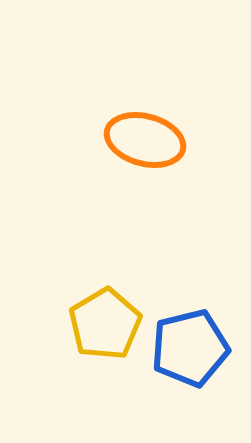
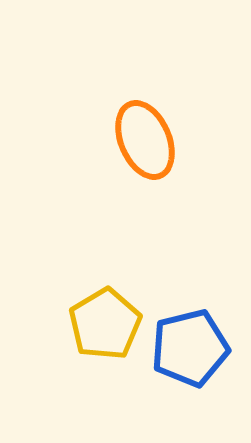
orange ellipse: rotated 52 degrees clockwise
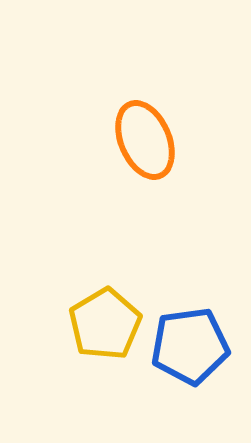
blue pentagon: moved 2 px up; rotated 6 degrees clockwise
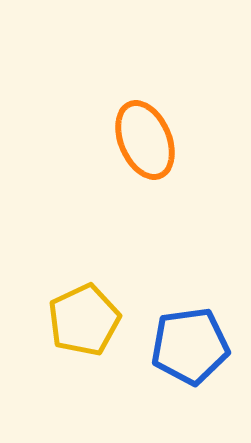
yellow pentagon: moved 21 px left, 4 px up; rotated 6 degrees clockwise
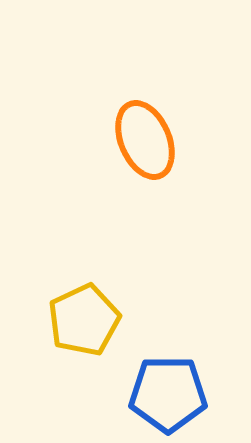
blue pentagon: moved 22 px left, 48 px down; rotated 8 degrees clockwise
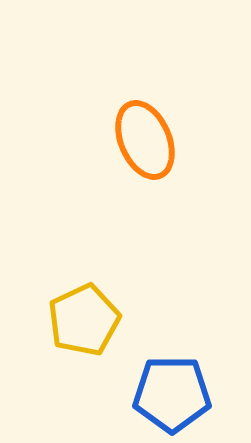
blue pentagon: moved 4 px right
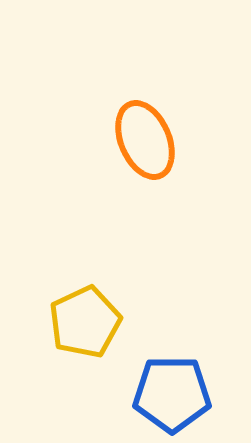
yellow pentagon: moved 1 px right, 2 px down
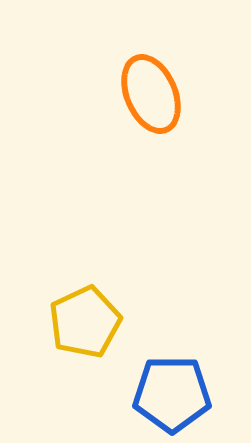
orange ellipse: moved 6 px right, 46 px up
